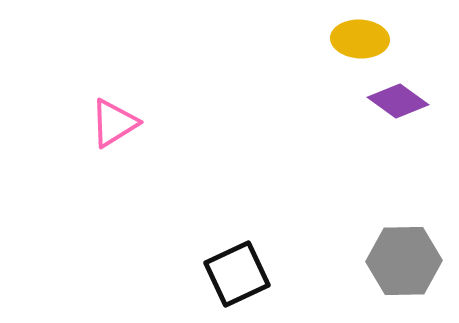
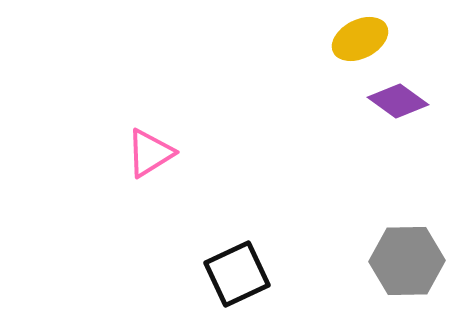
yellow ellipse: rotated 30 degrees counterclockwise
pink triangle: moved 36 px right, 30 px down
gray hexagon: moved 3 px right
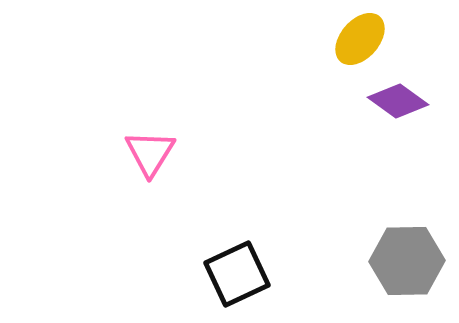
yellow ellipse: rotated 22 degrees counterclockwise
pink triangle: rotated 26 degrees counterclockwise
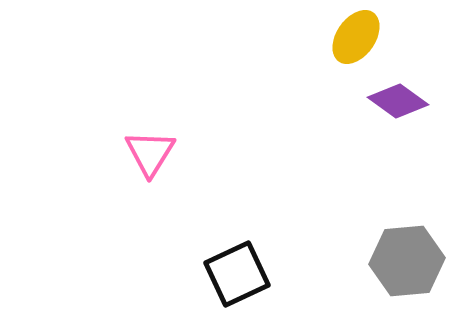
yellow ellipse: moved 4 px left, 2 px up; rotated 6 degrees counterclockwise
gray hexagon: rotated 4 degrees counterclockwise
